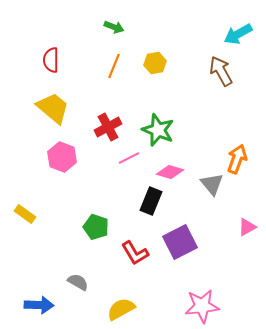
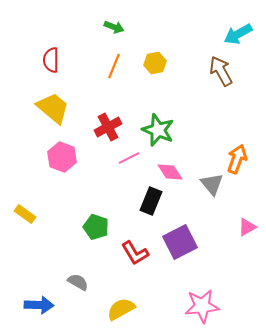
pink diamond: rotated 40 degrees clockwise
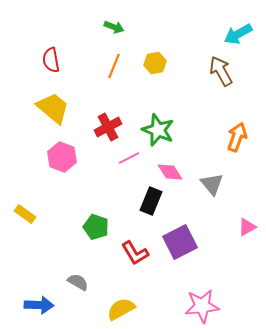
red semicircle: rotated 10 degrees counterclockwise
orange arrow: moved 22 px up
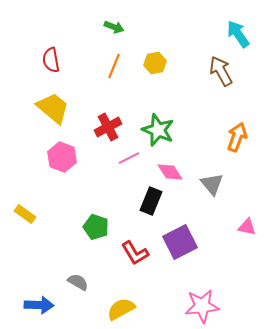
cyan arrow: rotated 84 degrees clockwise
pink triangle: rotated 42 degrees clockwise
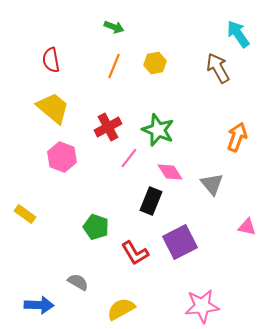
brown arrow: moved 3 px left, 3 px up
pink line: rotated 25 degrees counterclockwise
